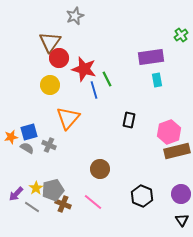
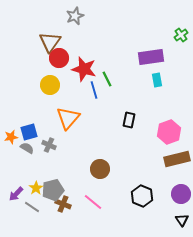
brown rectangle: moved 8 px down
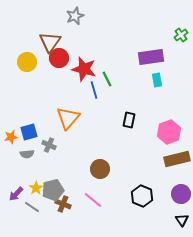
yellow circle: moved 23 px left, 23 px up
gray semicircle: moved 6 px down; rotated 144 degrees clockwise
pink line: moved 2 px up
